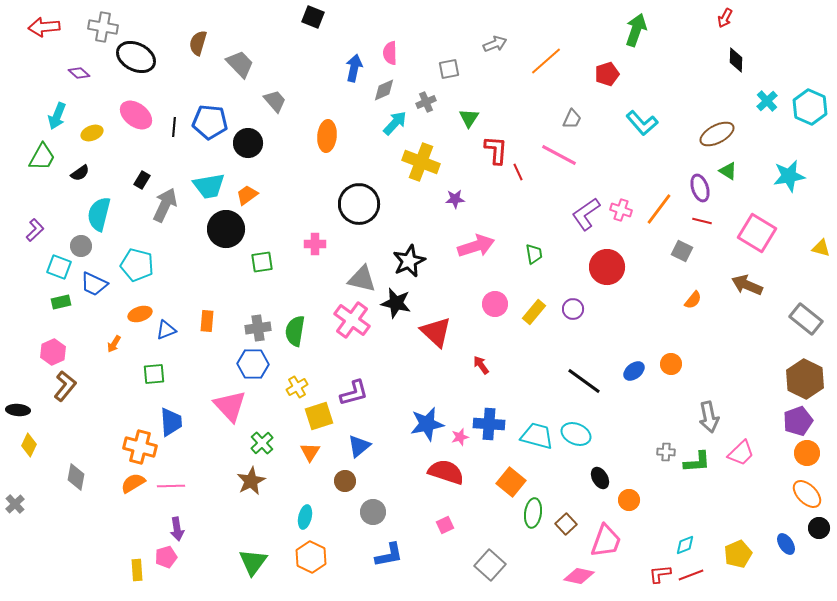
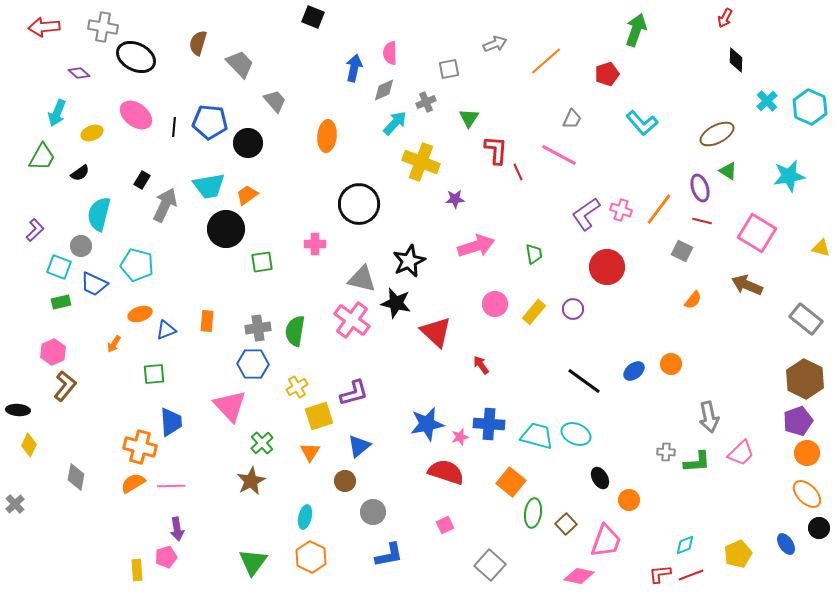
cyan arrow at (57, 116): moved 3 px up
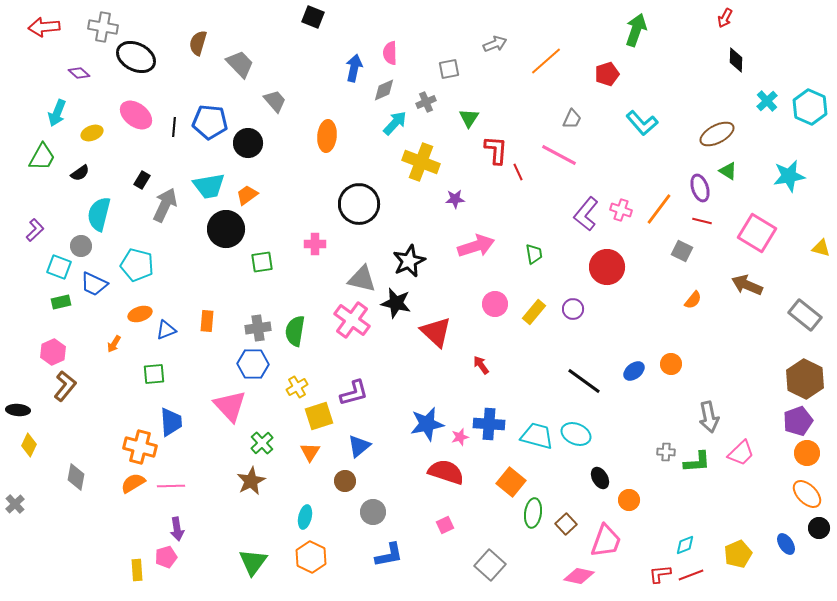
purple L-shape at (586, 214): rotated 16 degrees counterclockwise
gray rectangle at (806, 319): moved 1 px left, 4 px up
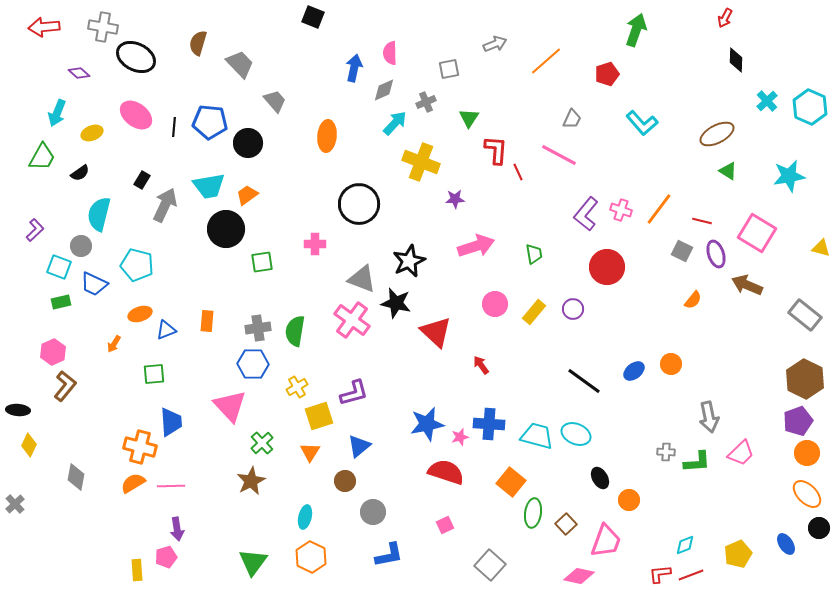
purple ellipse at (700, 188): moved 16 px right, 66 px down
gray triangle at (362, 279): rotated 8 degrees clockwise
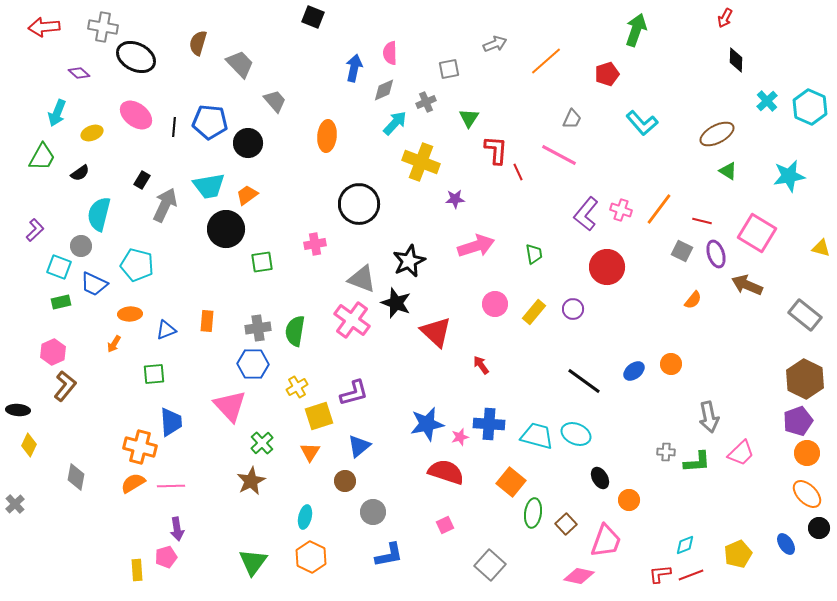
pink cross at (315, 244): rotated 10 degrees counterclockwise
black star at (396, 303): rotated 8 degrees clockwise
orange ellipse at (140, 314): moved 10 px left; rotated 15 degrees clockwise
